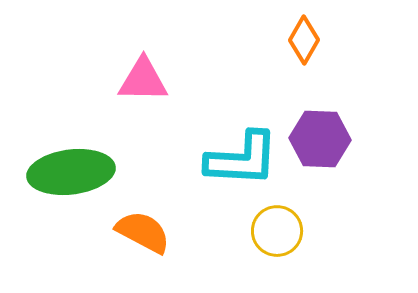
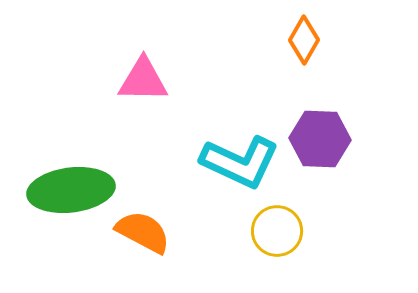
cyan L-shape: moved 2 px left, 3 px down; rotated 22 degrees clockwise
green ellipse: moved 18 px down
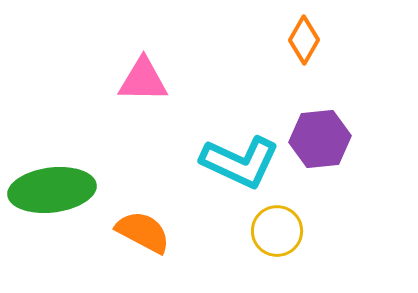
purple hexagon: rotated 8 degrees counterclockwise
green ellipse: moved 19 px left
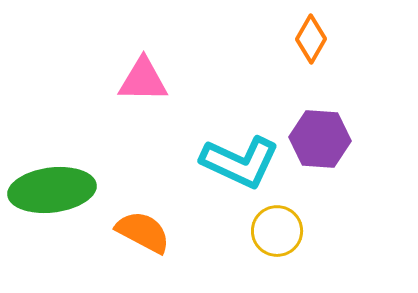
orange diamond: moved 7 px right, 1 px up
purple hexagon: rotated 10 degrees clockwise
